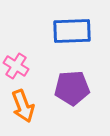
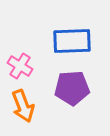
blue rectangle: moved 10 px down
pink cross: moved 4 px right
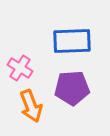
pink cross: moved 2 px down
orange arrow: moved 8 px right
